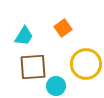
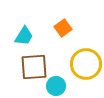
brown square: moved 1 px right
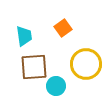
cyan trapezoid: rotated 40 degrees counterclockwise
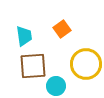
orange square: moved 1 px left, 1 px down
brown square: moved 1 px left, 1 px up
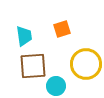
orange square: rotated 18 degrees clockwise
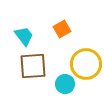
orange square: rotated 12 degrees counterclockwise
cyan trapezoid: rotated 30 degrees counterclockwise
cyan circle: moved 9 px right, 2 px up
